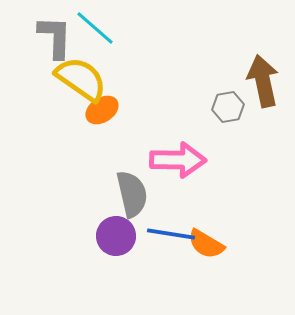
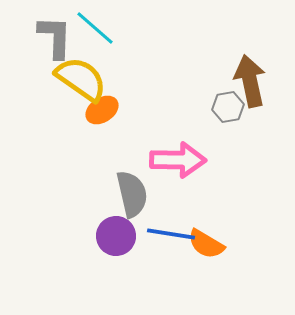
brown arrow: moved 13 px left
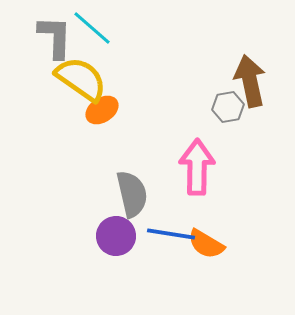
cyan line: moved 3 px left
pink arrow: moved 19 px right, 7 px down; rotated 90 degrees counterclockwise
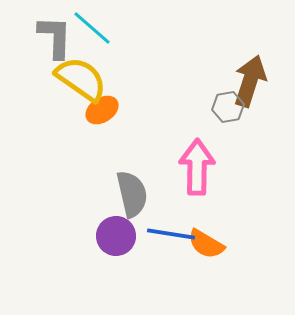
brown arrow: rotated 30 degrees clockwise
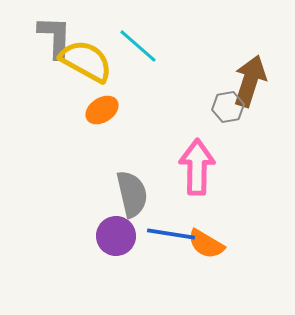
cyan line: moved 46 px right, 18 px down
yellow semicircle: moved 5 px right, 18 px up; rotated 6 degrees counterclockwise
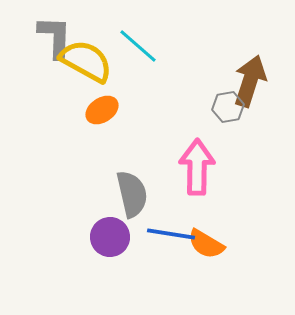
purple circle: moved 6 px left, 1 px down
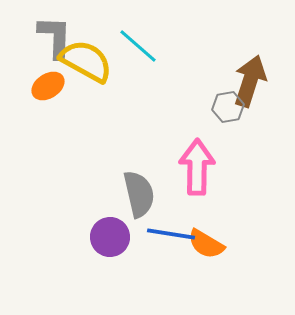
orange ellipse: moved 54 px left, 24 px up
gray semicircle: moved 7 px right
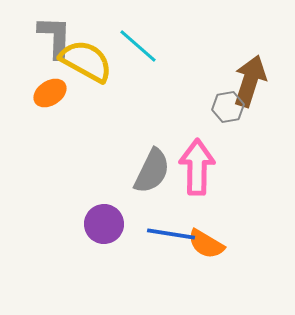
orange ellipse: moved 2 px right, 7 px down
gray semicircle: moved 13 px right, 23 px up; rotated 39 degrees clockwise
purple circle: moved 6 px left, 13 px up
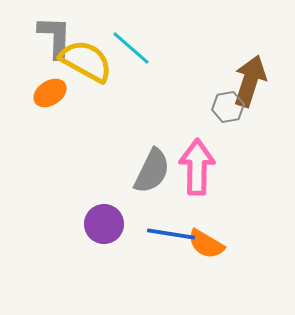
cyan line: moved 7 px left, 2 px down
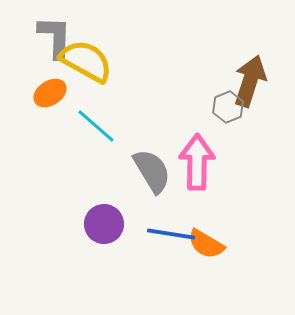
cyan line: moved 35 px left, 78 px down
gray hexagon: rotated 12 degrees counterclockwise
pink arrow: moved 5 px up
gray semicircle: rotated 57 degrees counterclockwise
